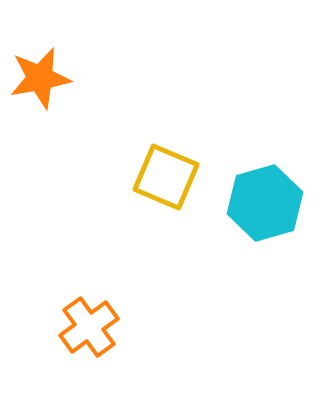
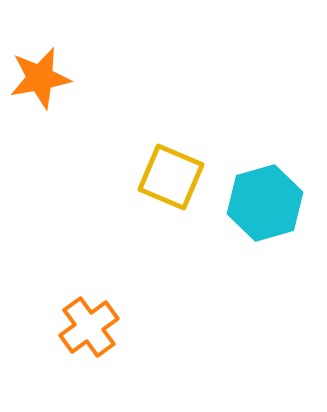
yellow square: moved 5 px right
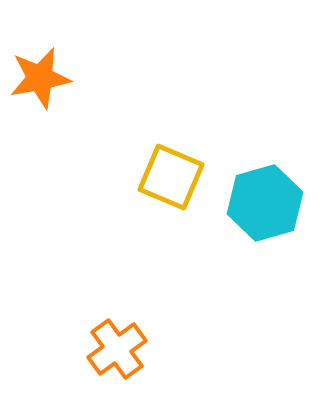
orange cross: moved 28 px right, 22 px down
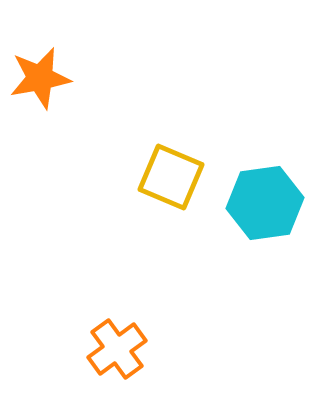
cyan hexagon: rotated 8 degrees clockwise
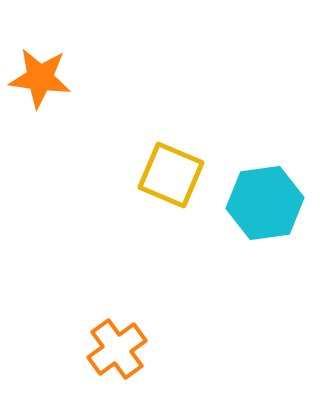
orange star: rotated 18 degrees clockwise
yellow square: moved 2 px up
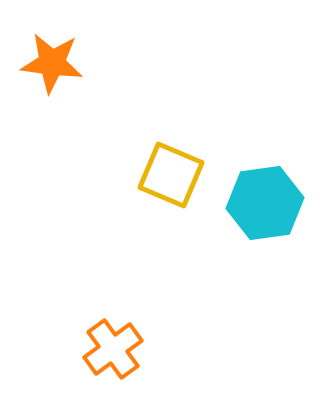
orange star: moved 12 px right, 15 px up
orange cross: moved 4 px left
